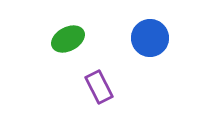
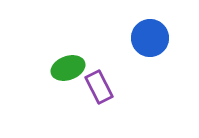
green ellipse: moved 29 px down; rotated 8 degrees clockwise
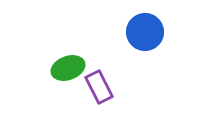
blue circle: moved 5 px left, 6 px up
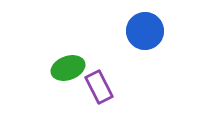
blue circle: moved 1 px up
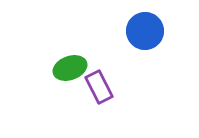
green ellipse: moved 2 px right
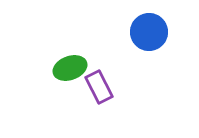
blue circle: moved 4 px right, 1 px down
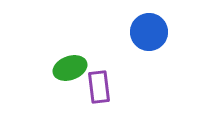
purple rectangle: rotated 20 degrees clockwise
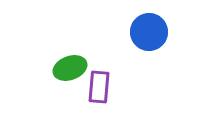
purple rectangle: rotated 12 degrees clockwise
